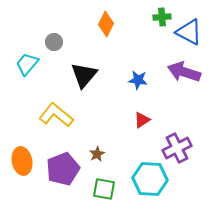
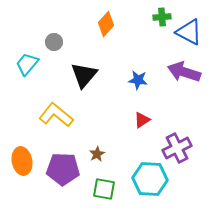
orange diamond: rotated 15 degrees clockwise
purple pentagon: rotated 24 degrees clockwise
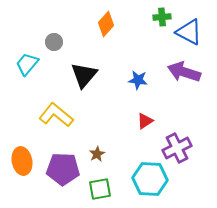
red triangle: moved 3 px right, 1 px down
green square: moved 4 px left; rotated 20 degrees counterclockwise
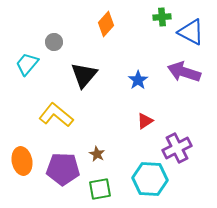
blue triangle: moved 2 px right
blue star: rotated 30 degrees clockwise
brown star: rotated 14 degrees counterclockwise
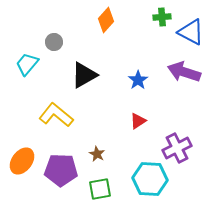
orange diamond: moved 4 px up
black triangle: rotated 20 degrees clockwise
red triangle: moved 7 px left
orange ellipse: rotated 48 degrees clockwise
purple pentagon: moved 2 px left, 1 px down
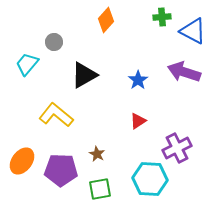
blue triangle: moved 2 px right, 1 px up
